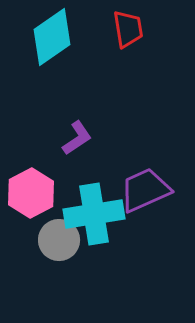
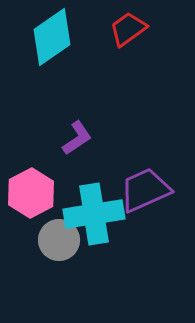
red trapezoid: rotated 117 degrees counterclockwise
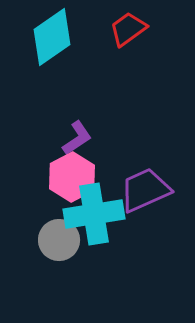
pink hexagon: moved 41 px right, 16 px up
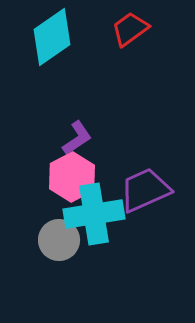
red trapezoid: moved 2 px right
